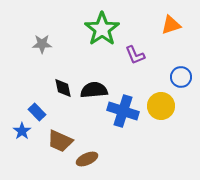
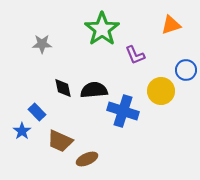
blue circle: moved 5 px right, 7 px up
yellow circle: moved 15 px up
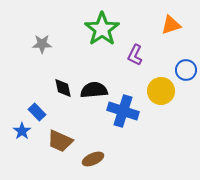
purple L-shape: rotated 50 degrees clockwise
brown ellipse: moved 6 px right
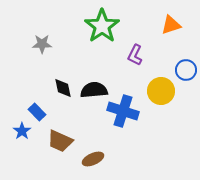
green star: moved 3 px up
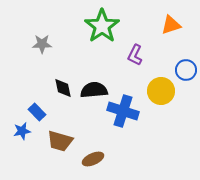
blue star: rotated 24 degrees clockwise
brown trapezoid: rotated 8 degrees counterclockwise
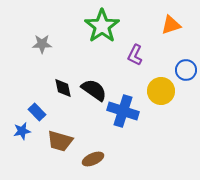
black semicircle: rotated 40 degrees clockwise
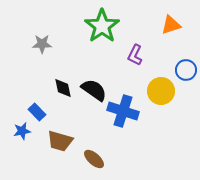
brown ellipse: moved 1 px right; rotated 65 degrees clockwise
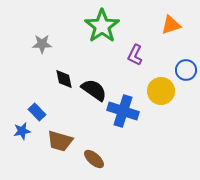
black diamond: moved 1 px right, 9 px up
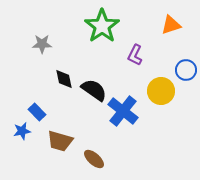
blue cross: rotated 20 degrees clockwise
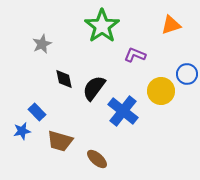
gray star: rotated 24 degrees counterclockwise
purple L-shape: rotated 85 degrees clockwise
blue circle: moved 1 px right, 4 px down
black semicircle: moved 2 px up; rotated 88 degrees counterclockwise
brown ellipse: moved 3 px right
